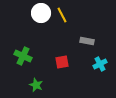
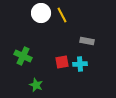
cyan cross: moved 20 px left; rotated 24 degrees clockwise
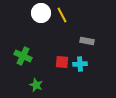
red square: rotated 16 degrees clockwise
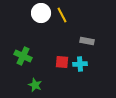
green star: moved 1 px left
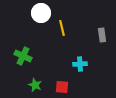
yellow line: moved 13 px down; rotated 14 degrees clockwise
gray rectangle: moved 15 px right, 6 px up; rotated 72 degrees clockwise
red square: moved 25 px down
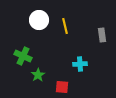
white circle: moved 2 px left, 7 px down
yellow line: moved 3 px right, 2 px up
green star: moved 3 px right, 10 px up; rotated 16 degrees clockwise
